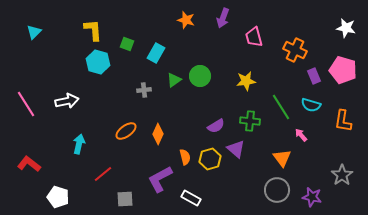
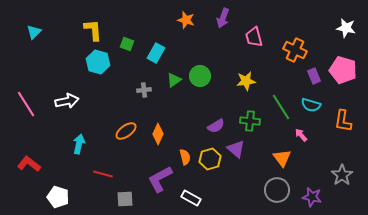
red line: rotated 54 degrees clockwise
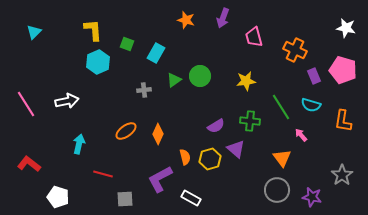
cyan hexagon: rotated 20 degrees clockwise
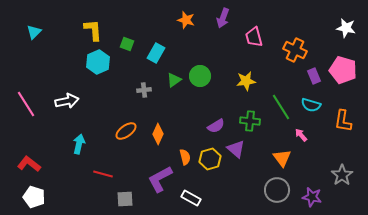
white pentagon: moved 24 px left
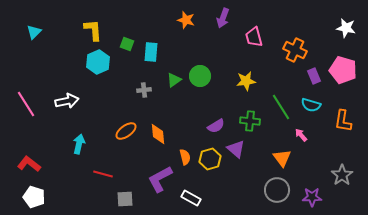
cyan rectangle: moved 5 px left, 1 px up; rotated 24 degrees counterclockwise
orange diamond: rotated 30 degrees counterclockwise
purple star: rotated 12 degrees counterclockwise
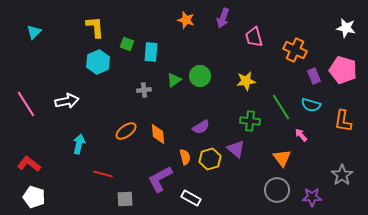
yellow L-shape: moved 2 px right, 3 px up
purple semicircle: moved 15 px left, 1 px down
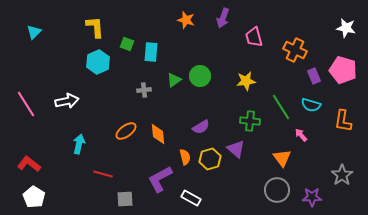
white pentagon: rotated 15 degrees clockwise
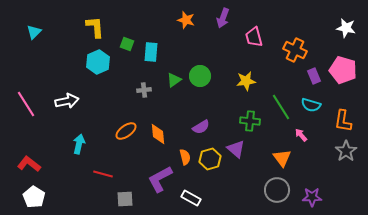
gray star: moved 4 px right, 24 px up
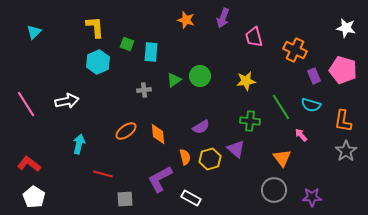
gray circle: moved 3 px left
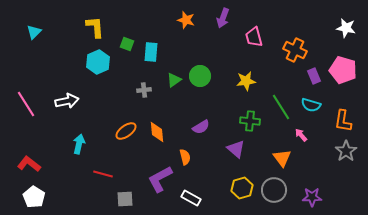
orange diamond: moved 1 px left, 2 px up
yellow hexagon: moved 32 px right, 29 px down
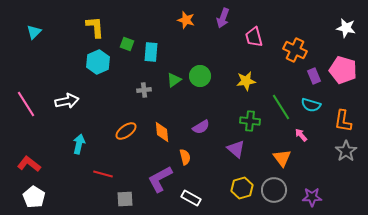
orange diamond: moved 5 px right
